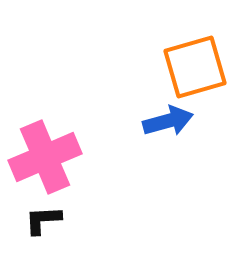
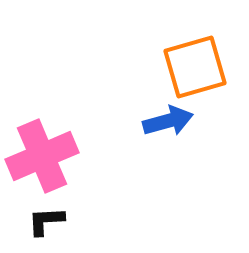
pink cross: moved 3 px left, 1 px up
black L-shape: moved 3 px right, 1 px down
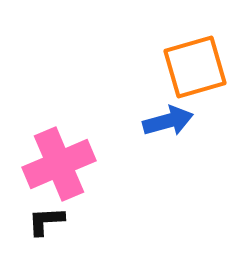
pink cross: moved 17 px right, 8 px down
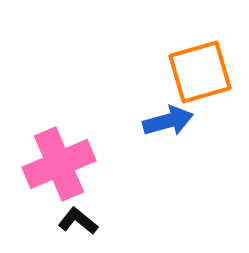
orange square: moved 5 px right, 5 px down
black L-shape: moved 32 px right; rotated 42 degrees clockwise
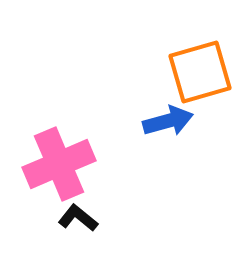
black L-shape: moved 3 px up
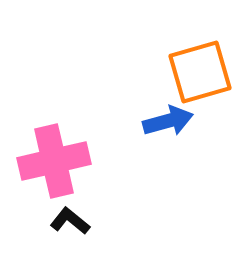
pink cross: moved 5 px left, 3 px up; rotated 10 degrees clockwise
black L-shape: moved 8 px left, 3 px down
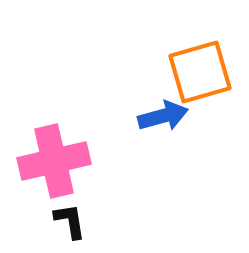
blue arrow: moved 5 px left, 5 px up
black L-shape: rotated 42 degrees clockwise
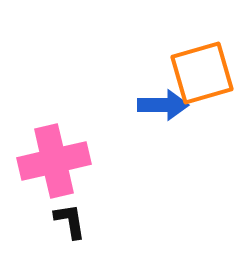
orange square: moved 2 px right, 1 px down
blue arrow: moved 11 px up; rotated 15 degrees clockwise
